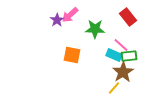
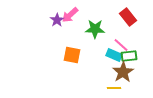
yellow line: rotated 48 degrees clockwise
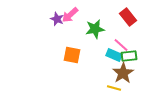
purple star: moved 1 px up; rotated 16 degrees counterclockwise
green star: rotated 12 degrees counterclockwise
brown star: moved 1 px down
yellow line: rotated 16 degrees clockwise
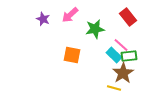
purple star: moved 14 px left
cyan rectangle: rotated 21 degrees clockwise
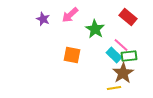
red rectangle: rotated 12 degrees counterclockwise
green star: rotated 30 degrees counterclockwise
yellow line: rotated 24 degrees counterclockwise
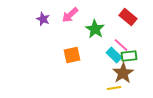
orange square: rotated 24 degrees counterclockwise
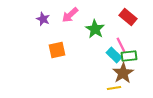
pink line: rotated 21 degrees clockwise
orange square: moved 15 px left, 5 px up
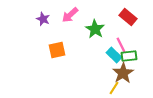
yellow line: rotated 48 degrees counterclockwise
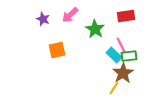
red rectangle: moved 2 px left, 1 px up; rotated 48 degrees counterclockwise
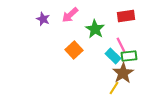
orange square: moved 17 px right; rotated 30 degrees counterclockwise
cyan rectangle: moved 1 px left, 1 px down
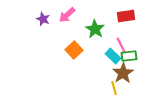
pink arrow: moved 3 px left
yellow line: rotated 48 degrees counterclockwise
